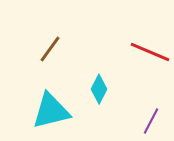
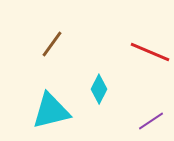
brown line: moved 2 px right, 5 px up
purple line: rotated 28 degrees clockwise
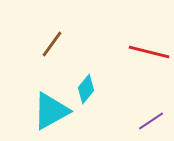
red line: moved 1 px left; rotated 9 degrees counterclockwise
cyan diamond: moved 13 px left; rotated 12 degrees clockwise
cyan triangle: rotated 15 degrees counterclockwise
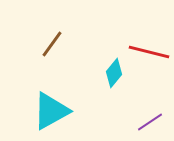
cyan diamond: moved 28 px right, 16 px up
purple line: moved 1 px left, 1 px down
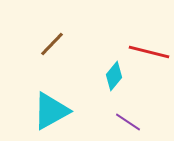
brown line: rotated 8 degrees clockwise
cyan diamond: moved 3 px down
purple line: moved 22 px left; rotated 68 degrees clockwise
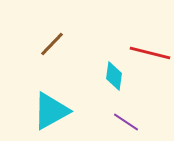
red line: moved 1 px right, 1 px down
cyan diamond: rotated 32 degrees counterclockwise
purple line: moved 2 px left
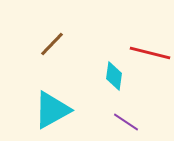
cyan triangle: moved 1 px right, 1 px up
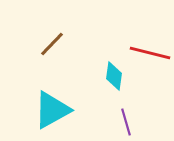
purple line: rotated 40 degrees clockwise
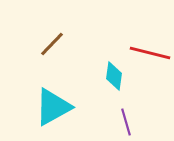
cyan triangle: moved 1 px right, 3 px up
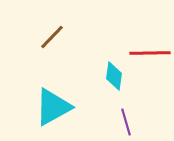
brown line: moved 7 px up
red line: rotated 15 degrees counterclockwise
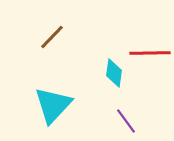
cyan diamond: moved 3 px up
cyan triangle: moved 2 px up; rotated 18 degrees counterclockwise
purple line: moved 1 px up; rotated 20 degrees counterclockwise
